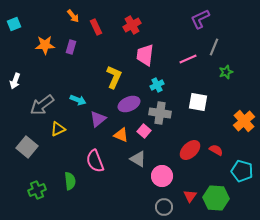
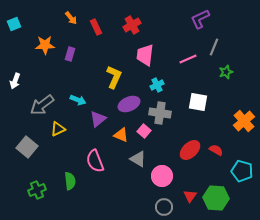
orange arrow: moved 2 px left, 2 px down
purple rectangle: moved 1 px left, 7 px down
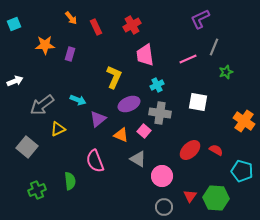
pink trapezoid: rotated 15 degrees counterclockwise
white arrow: rotated 133 degrees counterclockwise
orange cross: rotated 15 degrees counterclockwise
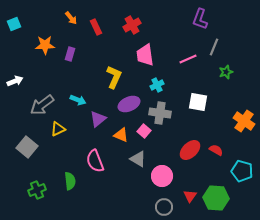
purple L-shape: rotated 45 degrees counterclockwise
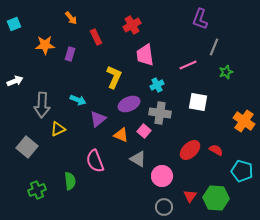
red rectangle: moved 10 px down
pink line: moved 6 px down
gray arrow: rotated 50 degrees counterclockwise
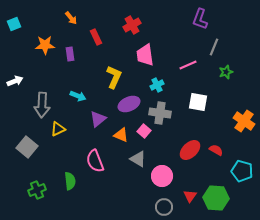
purple rectangle: rotated 24 degrees counterclockwise
cyan arrow: moved 4 px up
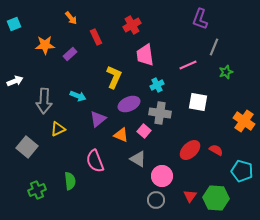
purple rectangle: rotated 56 degrees clockwise
gray arrow: moved 2 px right, 4 px up
gray circle: moved 8 px left, 7 px up
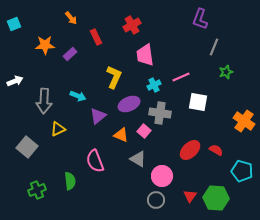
pink line: moved 7 px left, 12 px down
cyan cross: moved 3 px left
purple triangle: moved 3 px up
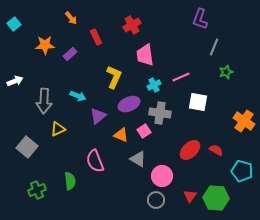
cyan square: rotated 16 degrees counterclockwise
pink square: rotated 16 degrees clockwise
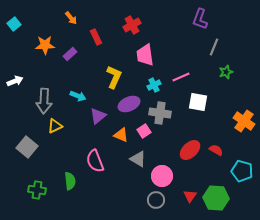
yellow triangle: moved 3 px left, 3 px up
green cross: rotated 30 degrees clockwise
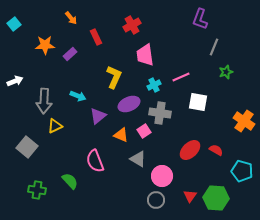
green semicircle: rotated 36 degrees counterclockwise
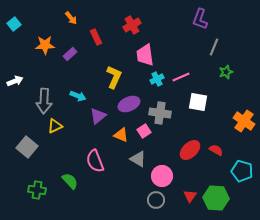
cyan cross: moved 3 px right, 6 px up
